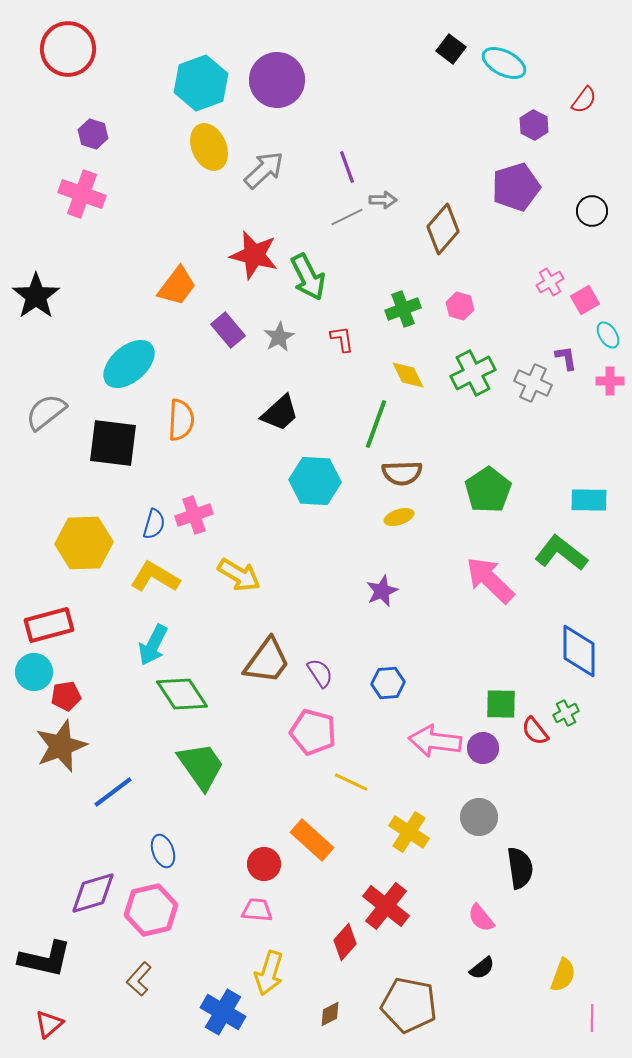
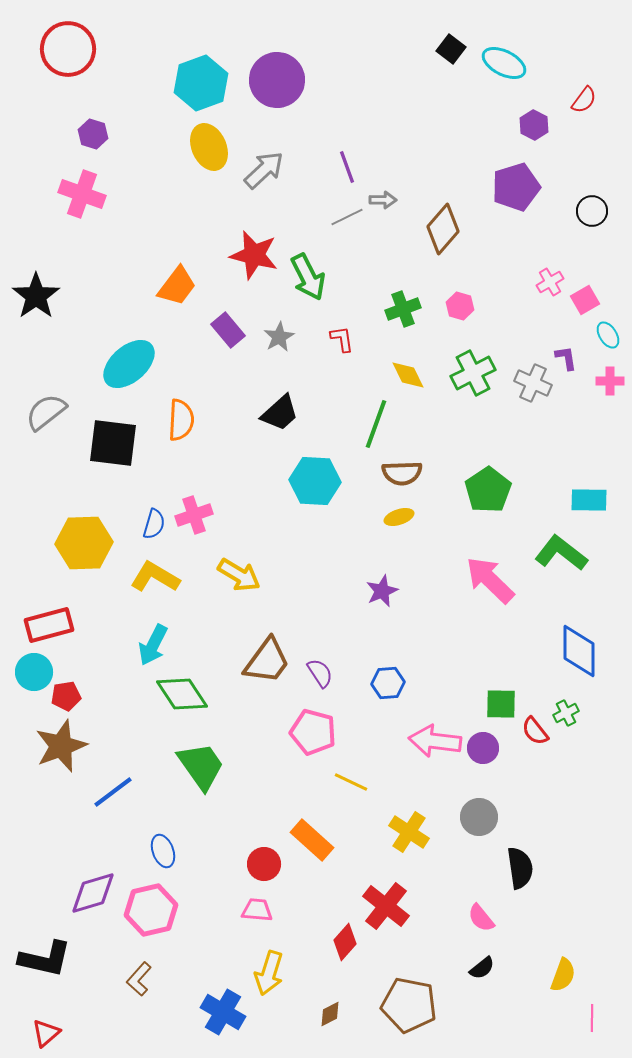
red triangle at (49, 1024): moved 3 px left, 9 px down
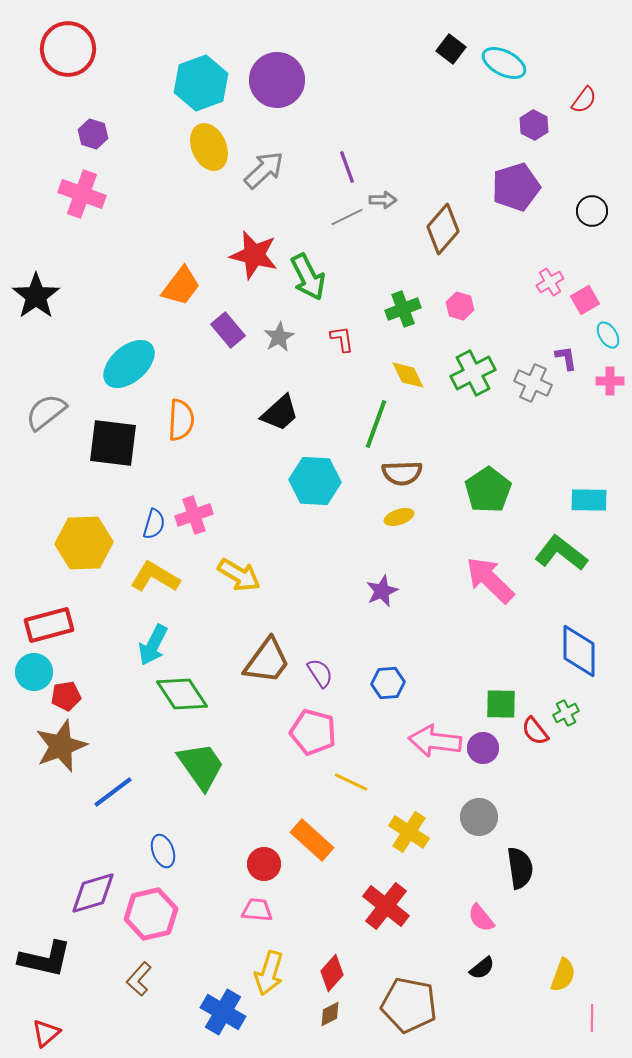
orange trapezoid at (177, 286): moved 4 px right
pink hexagon at (151, 910): moved 4 px down
red diamond at (345, 942): moved 13 px left, 31 px down
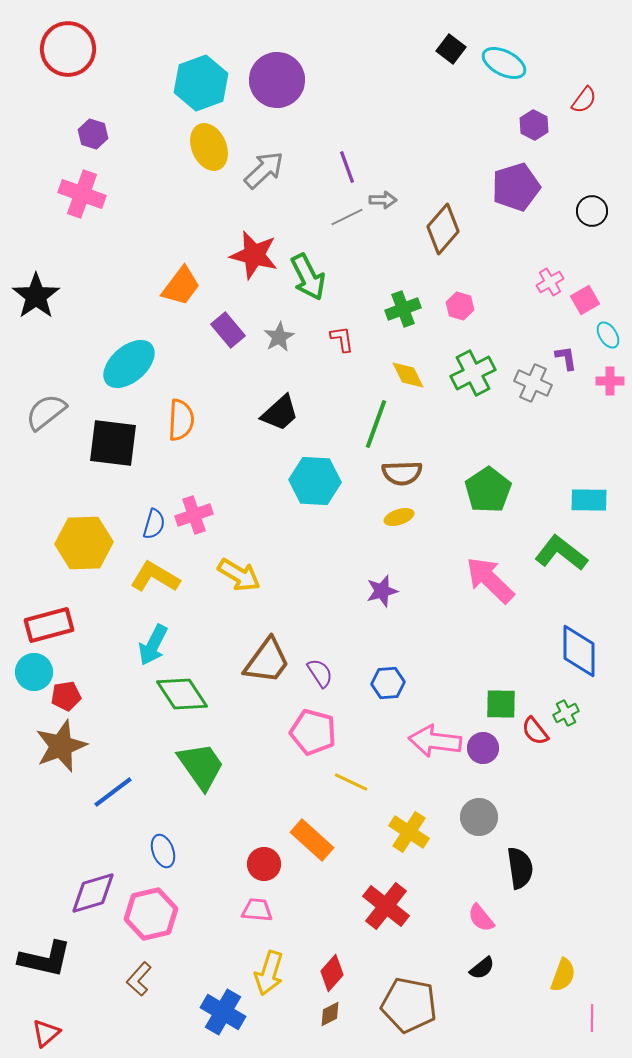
purple star at (382, 591): rotated 8 degrees clockwise
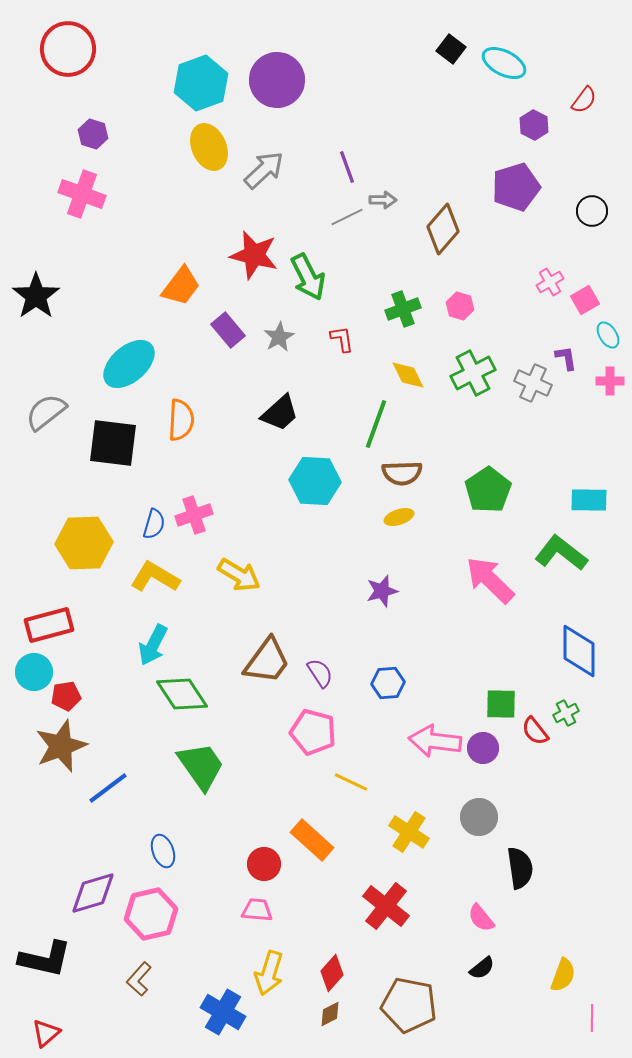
blue line at (113, 792): moved 5 px left, 4 px up
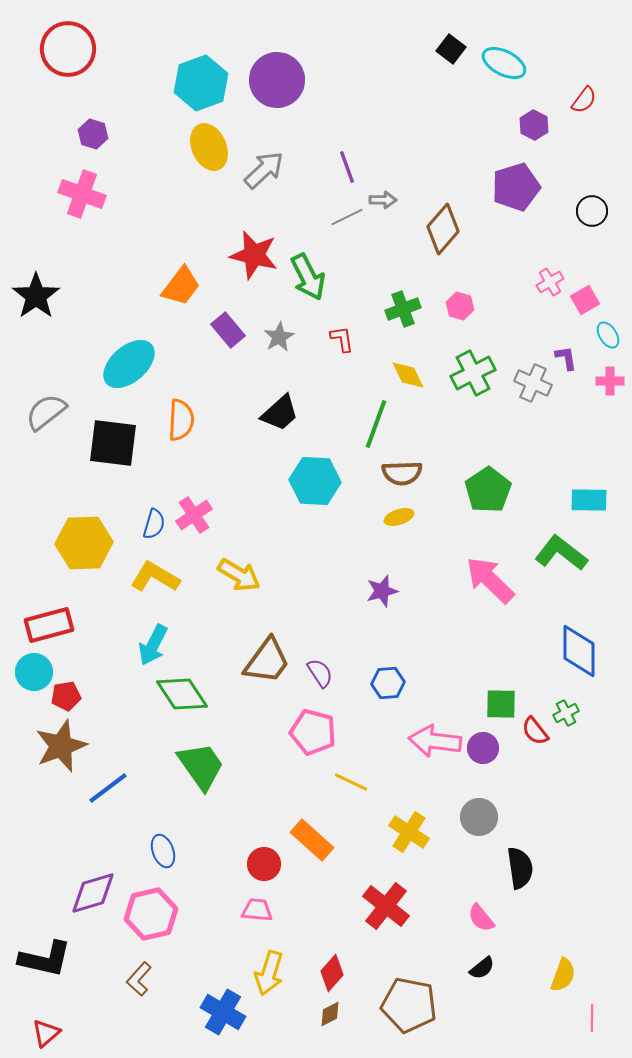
pink cross at (194, 515): rotated 15 degrees counterclockwise
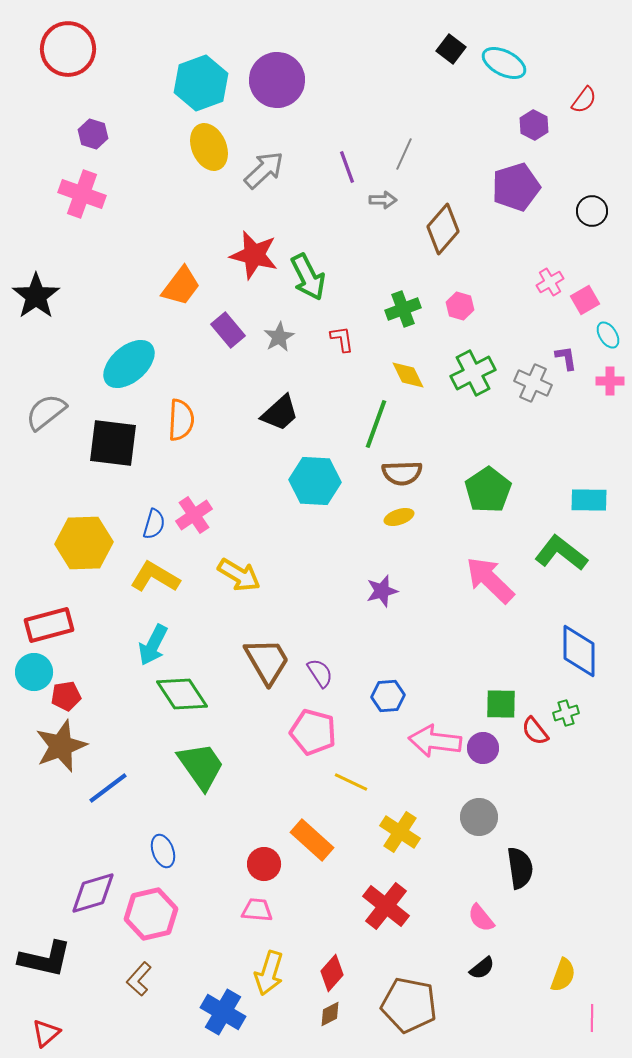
gray line at (347, 217): moved 57 px right, 63 px up; rotated 40 degrees counterclockwise
brown trapezoid at (267, 661): rotated 66 degrees counterclockwise
blue hexagon at (388, 683): moved 13 px down
green cross at (566, 713): rotated 10 degrees clockwise
yellow cross at (409, 832): moved 9 px left
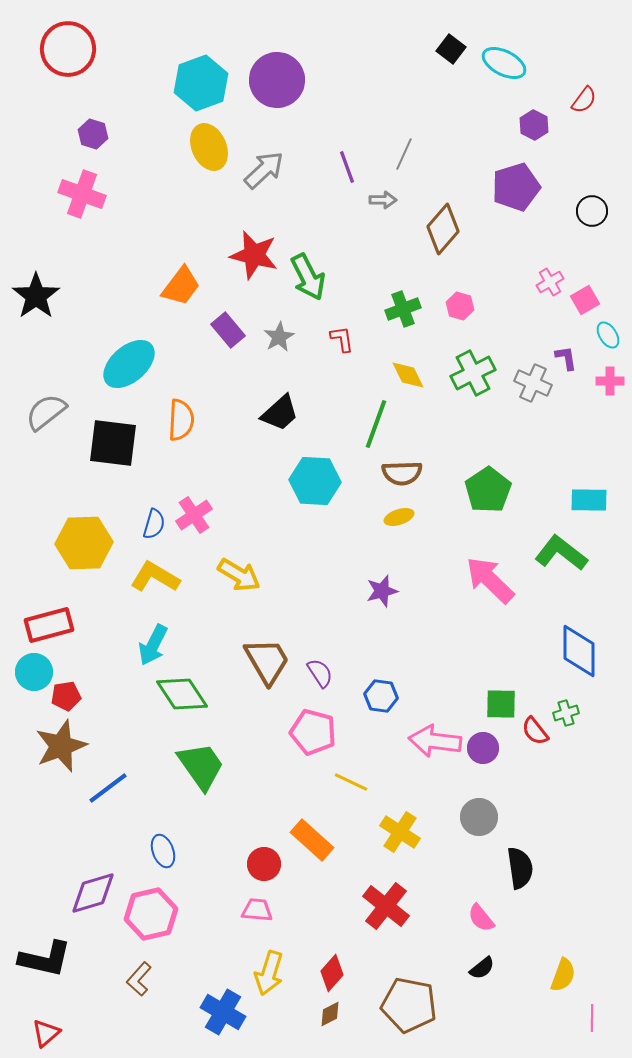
blue hexagon at (388, 696): moved 7 px left; rotated 12 degrees clockwise
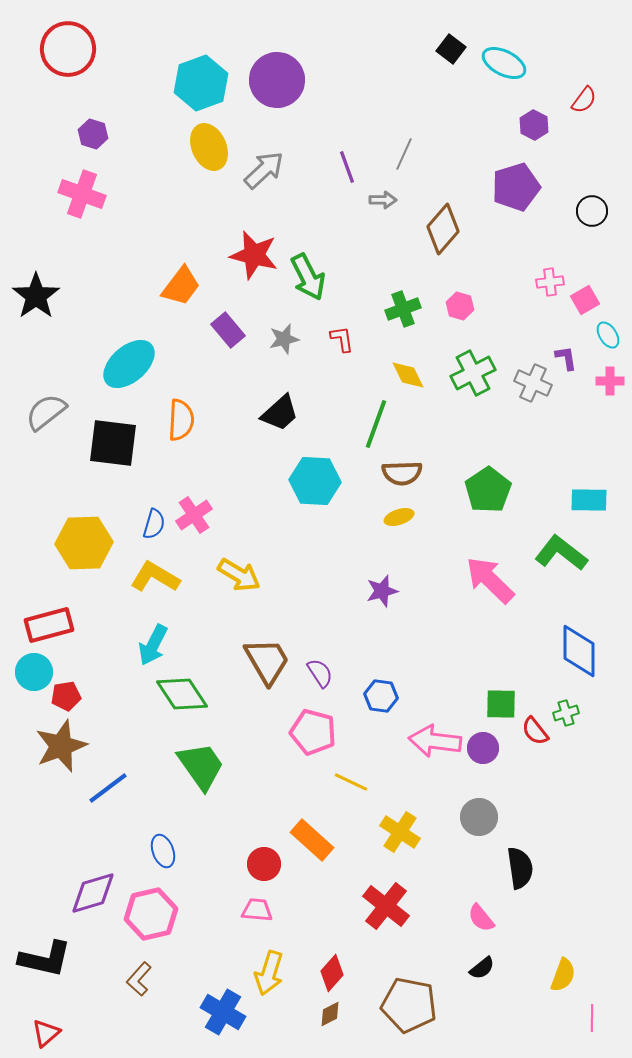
pink cross at (550, 282): rotated 24 degrees clockwise
gray star at (279, 337): moved 5 px right, 2 px down; rotated 16 degrees clockwise
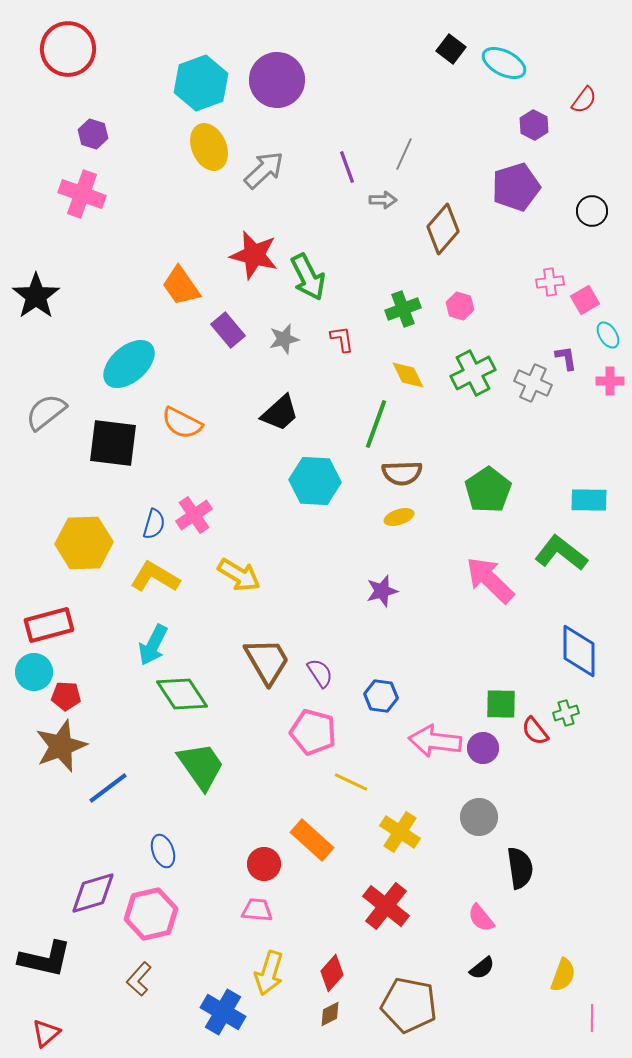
orange trapezoid at (181, 286): rotated 108 degrees clockwise
orange semicircle at (181, 420): moved 1 px right, 3 px down; rotated 114 degrees clockwise
red pentagon at (66, 696): rotated 12 degrees clockwise
